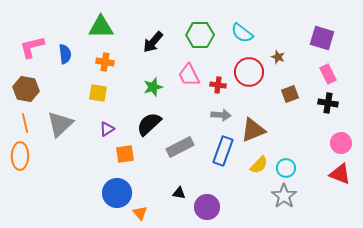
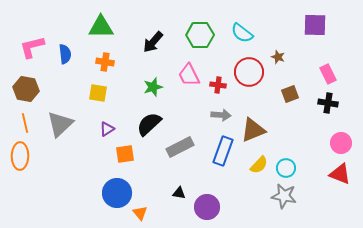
purple square: moved 7 px left, 13 px up; rotated 15 degrees counterclockwise
gray star: rotated 25 degrees counterclockwise
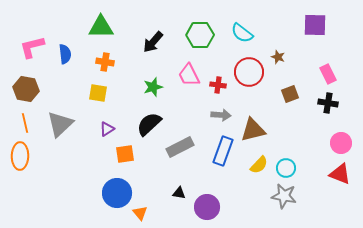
brown triangle: rotated 8 degrees clockwise
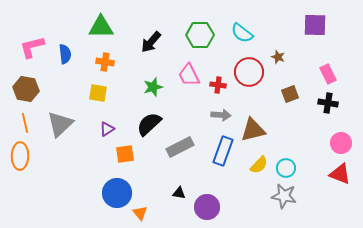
black arrow: moved 2 px left
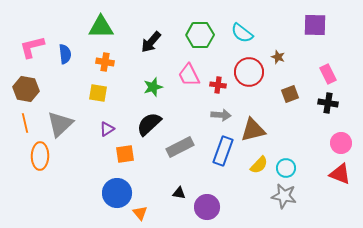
orange ellipse: moved 20 px right
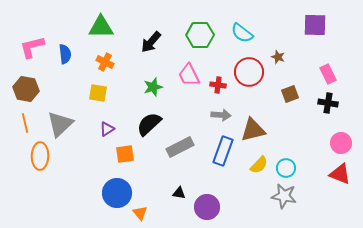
orange cross: rotated 18 degrees clockwise
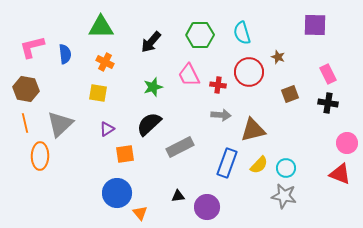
cyan semicircle: rotated 35 degrees clockwise
pink circle: moved 6 px right
blue rectangle: moved 4 px right, 12 px down
black triangle: moved 1 px left, 3 px down; rotated 16 degrees counterclockwise
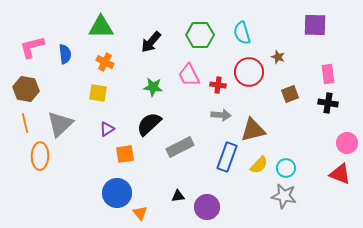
pink rectangle: rotated 18 degrees clockwise
green star: rotated 24 degrees clockwise
blue rectangle: moved 6 px up
